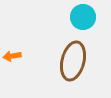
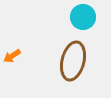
orange arrow: rotated 24 degrees counterclockwise
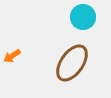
brown ellipse: moved 1 px left, 2 px down; rotated 21 degrees clockwise
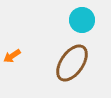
cyan circle: moved 1 px left, 3 px down
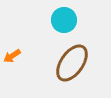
cyan circle: moved 18 px left
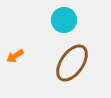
orange arrow: moved 3 px right
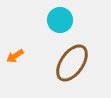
cyan circle: moved 4 px left
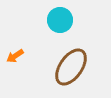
brown ellipse: moved 1 px left, 4 px down
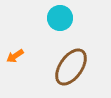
cyan circle: moved 2 px up
